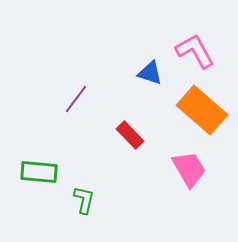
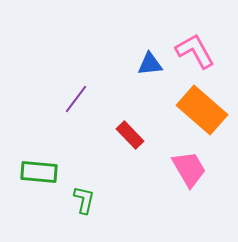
blue triangle: moved 9 px up; rotated 24 degrees counterclockwise
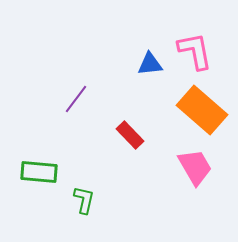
pink L-shape: rotated 18 degrees clockwise
pink trapezoid: moved 6 px right, 2 px up
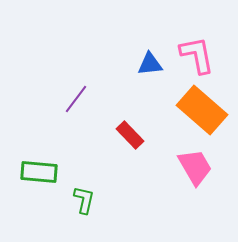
pink L-shape: moved 2 px right, 4 px down
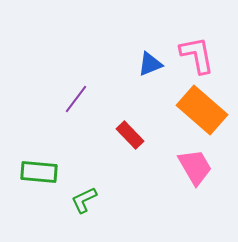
blue triangle: rotated 16 degrees counterclockwise
green L-shape: rotated 128 degrees counterclockwise
